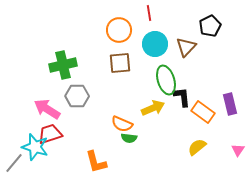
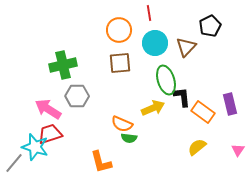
cyan circle: moved 1 px up
pink arrow: moved 1 px right
orange L-shape: moved 5 px right
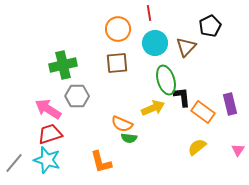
orange circle: moved 1 px left, 1 px up
brown square: moved 3 px left
cyan star: moved 12 px right, 13 px down
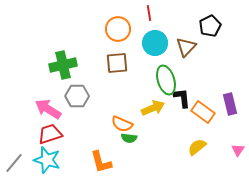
black L-shape: moved 1 px down
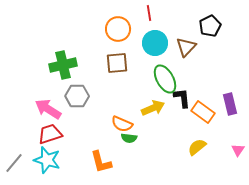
green ellipse: moved 1 px left, 1 px up; rotated 12 degrees counterclockwise
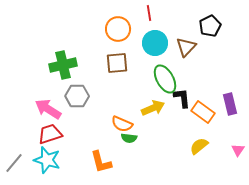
yellow semicircle: moved 2 px right, 1 px up
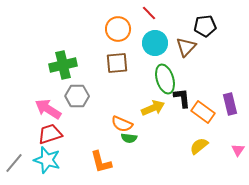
red line: rotated 35 degrees counterclockwise
black pentagon: moved 5 px left; rotated 20 degrees clockwise
green ellipse: rotated 12 degrees clockwise
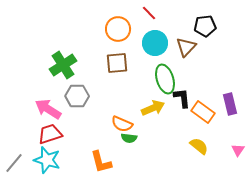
green cross: rotated 20 degrees counterclockwise
yellow semicircle: rotated 78 degrees clockwise
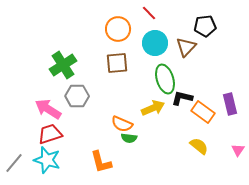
black L-shape: rotated 70 degrees counterclockwise
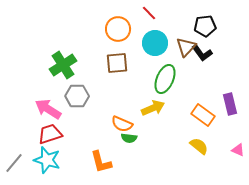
green ellipse: rotated 40 degrees clockwise
black L-shape: moved 20 px right, 45 px up; rotated 140 degrees counterclockwise
orange rectangle: moved 3 px down
pink triangle: rotated 40 degrees counterclockwise
